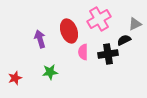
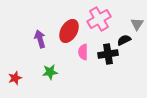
gray triangle: moved 2 px right; rotated 32 degrees counterclockwise
red ellipse: rotated 50 degrees clockwise
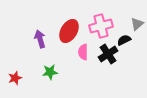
pink cross: moved 2 px right, 7 px down; rotated 15 degrees clockwise
gray triangle: rotated 16 degrees clockwise
black cross: rotated 24 degrees counterclockwise
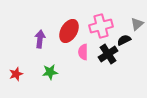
purple arrow: rotated 24 degrees clockwise
red star: moved 1 px right, 4 px up
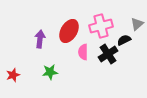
red star: moved 3 px left, 1 px down
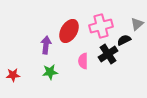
purple arrow: moved 6 px right, 6 px down
pink semicircle: moved 9 px down
red star: rotated 16 degrees clockwise
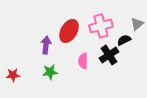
black cross: moved 1 px right, 1 px down
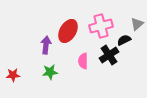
red ellipse: moved 1 px left
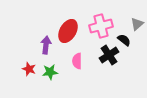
black semicircle: rotated 64 degrees clockwise
pink semicircle: moved 6 px left
red star: moved 16 px right, 6 px up; rotated 24 degrees clockwise
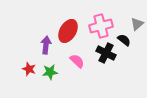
black cross: moved 3 px left, 2 px up; rotated 30 degrees counterclockwise
pink semicircle: rotated 133 degrees clockwise
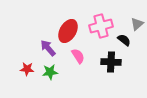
purple arrow: moved 2 px right, 3 px down; rotated 48 degrees counterclockwise
black cross: moved 5 px right, 9 px down; rotated 24 degrees counterclockwise
pink semicircle: moved 1 px right, 5 px up; rotated 14 degrees clockwise
red star: moved 2 px left; rotated 16 degrees counterclockwise
